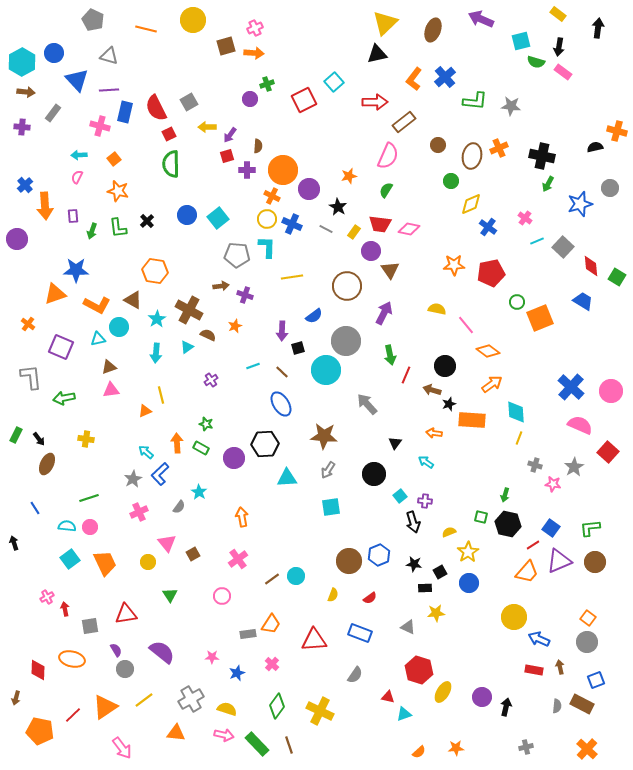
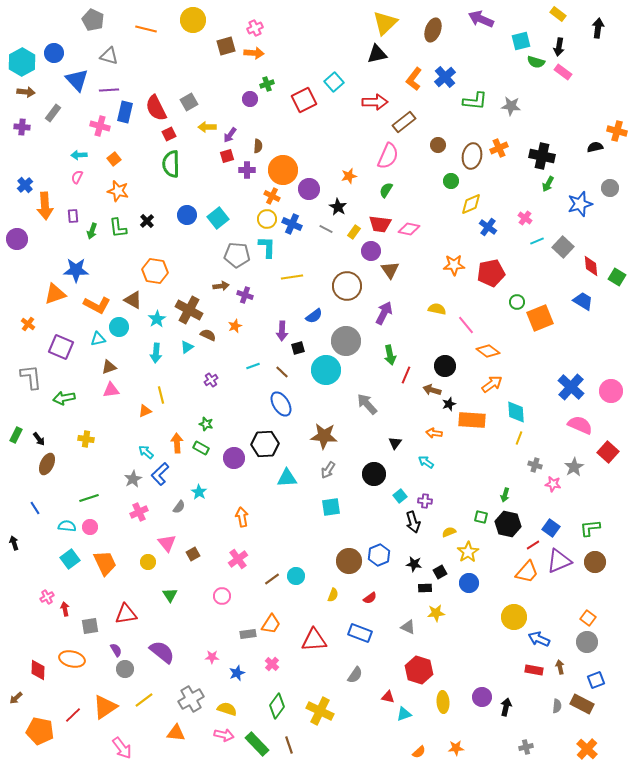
yellow ellipse at (443, 692): moved 10 px down; rotated 35 degrees counterclockwise
brown arrow at (16, 698): rotated 32 degrees clockwise
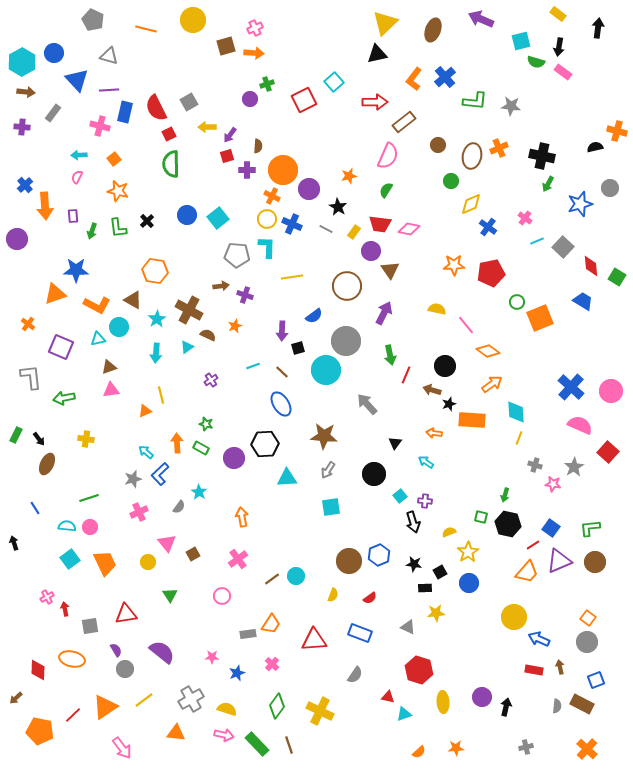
gray star at (133, 479): rotated 12 degrees clockwise
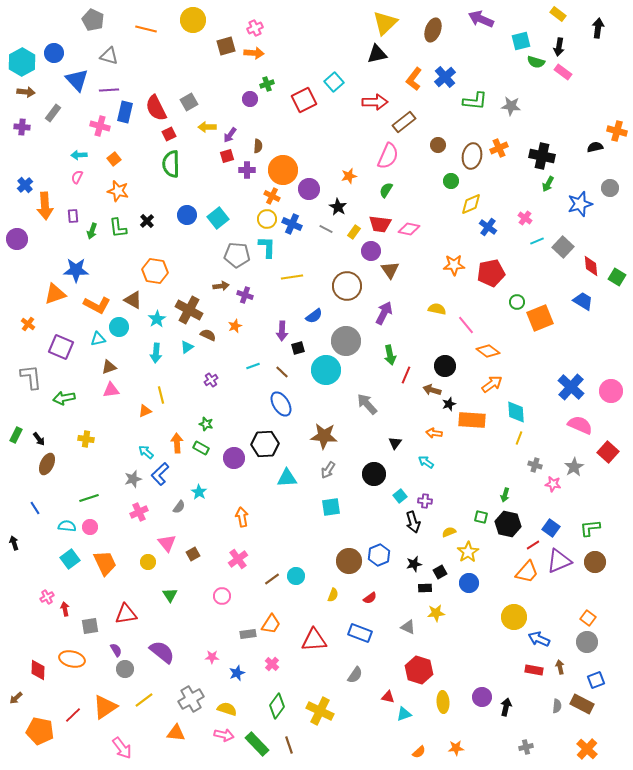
black star at (414, 564): rotated 21 degrees counterclockwise
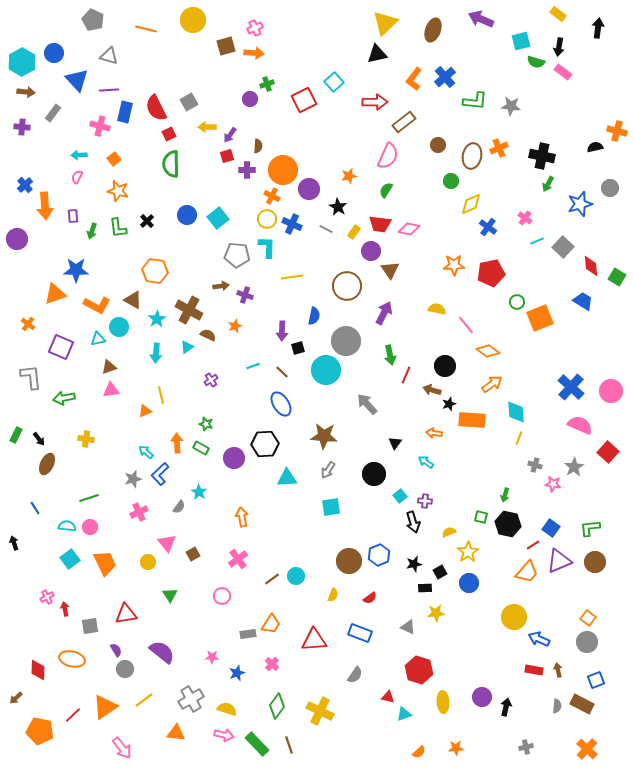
blue semicircle at (314, 316): rotated 42 degrees counterclockwise
brown arrow at (560, 667): moved 2 px left, 3 px down
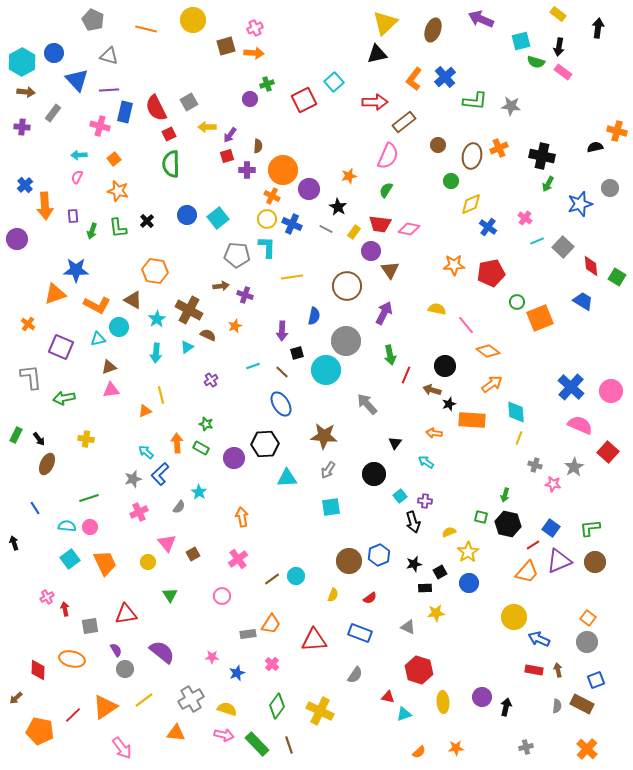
black square at (298, 348): moved 1 px left, 5 px down
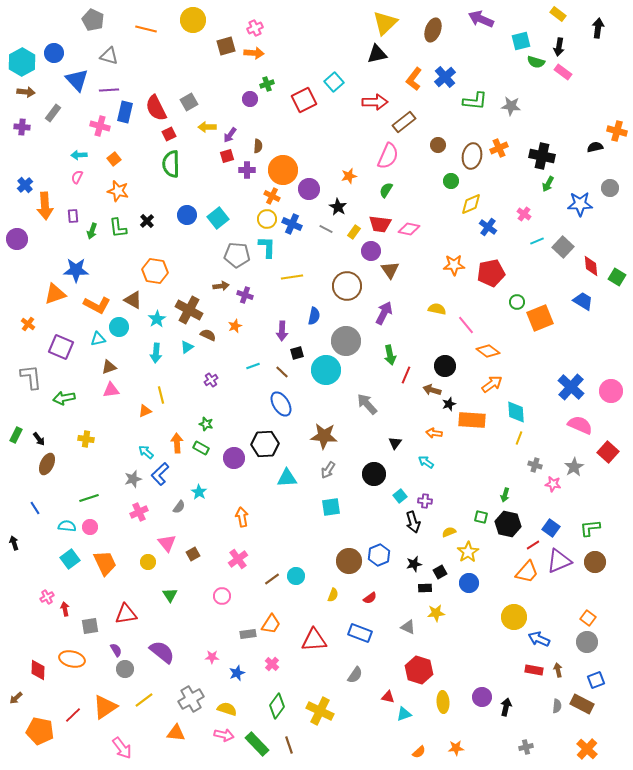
blue star at (580, 204): rotated 15 degrees clockwise
pink cross at (525, 218): moved 1 px left, 4 px up
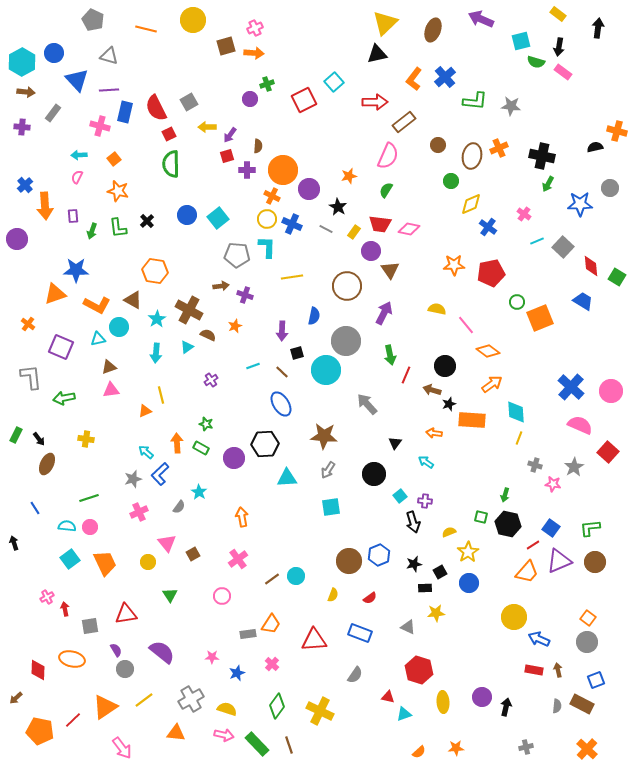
red line at (73, 715): moved 5 px down
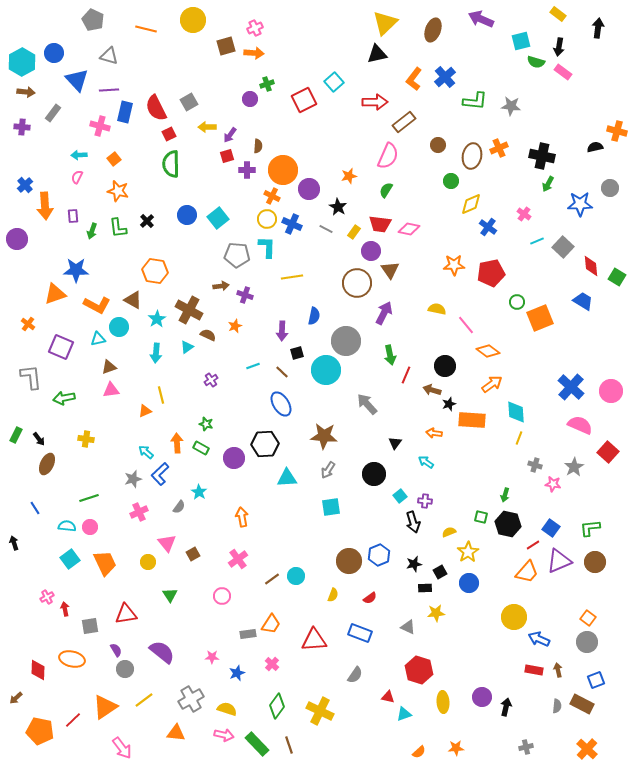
brown circle at (347, 286): moved 10 px right, 3 px up
